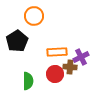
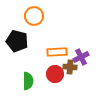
black pentagon: rotated 25 degrees counterclockwise
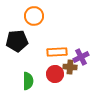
black pentagon: rotated 20 degrees counterclockwise
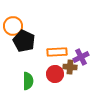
orange circle: moved 21 px left, 10 px down
black pentagon: moved 7 px right; rotated 30 degrees clockwise
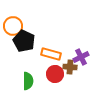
orange rectangle: moved 6 px left, 2 px down; rotated 18 degrees clockwise
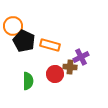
orange rectangle: moved 1 px left, 9 px up
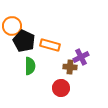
orange circle: moved 1 px left
red circle: moved 6 px right, 14 px down
green semicircle: moved 2 px right, 15 px up
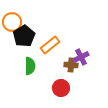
orange circle: moved 4 px up
black pentagon: moved 5 px up; rotated 15 degrees clockwise
orange rectangle: rotated 54 degrees counterclockwise
brown cross: moved 1 px right, 2 px up
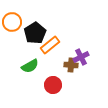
black pentagon: moved 11 px right, 3 px up
green semicircle: rotated 60 degrees clockwise
red circle: moved 8 px left, 3 px up
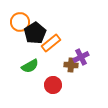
orange circle: moved 8 px right
orange rectangle: moved 1 px right, 2 px up
